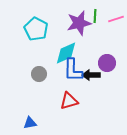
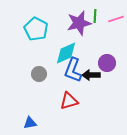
blue L-shape: rotated 20 degrees clockwise
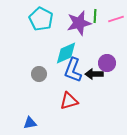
cyan pentagon: moved 5 px right, 10 px up
black arrow: moved 3 px right, 1 px up
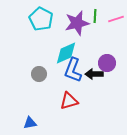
purple star: moved 2 px left
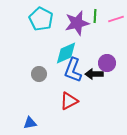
red triangle: rotated 12 degrees counterclockwise
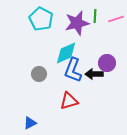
red triangle: rotated 12 degrees clockwise
blue triangle: rotated 16 degrees counterclockwise
